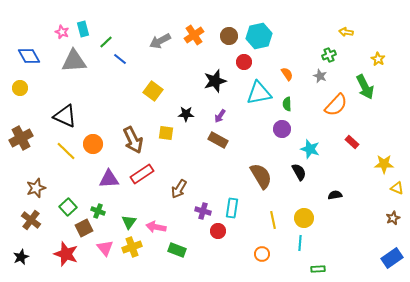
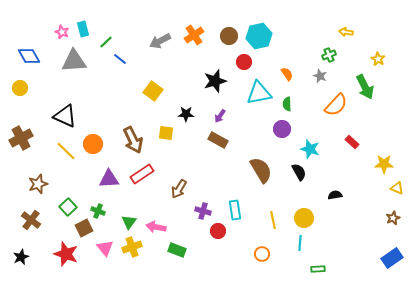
brown semicircle at (261, 176): moved 6 px up
brown star at (36, 188): moved 2 px right, 4 px up
cyan rectangle at (232, 208): moved 3 px right, 2 px down; rotated 18 degrees counterclockwise
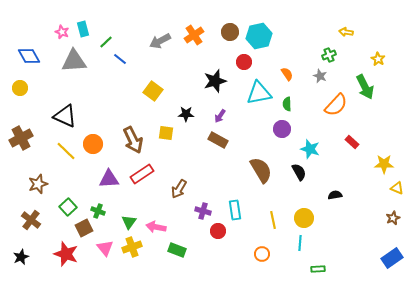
brown circle at (229, 36): moved 1 px right, 4 px up
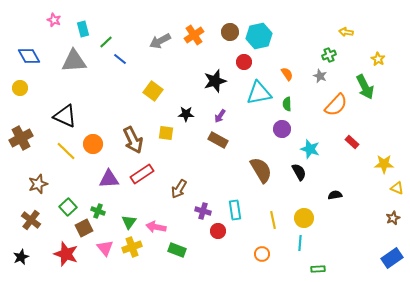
pink star at (62, 32): moved 8 px left, 12 px up
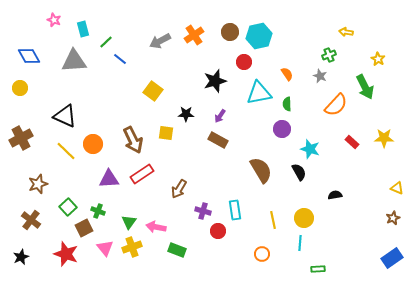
yellow star at (384, 164): moved 26 px up
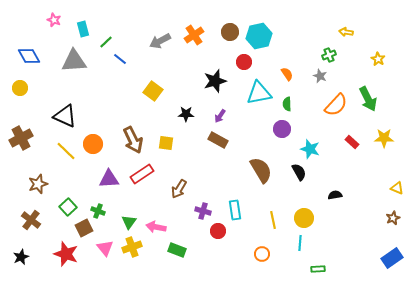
green arrow at (365, 87): moved 3 px right, 12 px down
yellow square at (166, 133): moved 10 px down
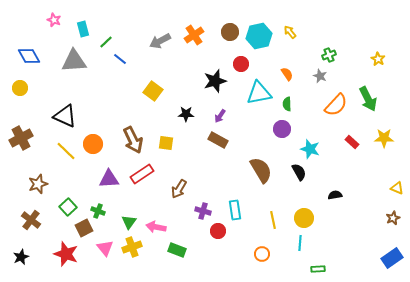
yellow arrow at (346, 32): moved 56 px left; rotated 40 degrees clockwise
red circle at (244, 62): moved 3 px left, 2 px down
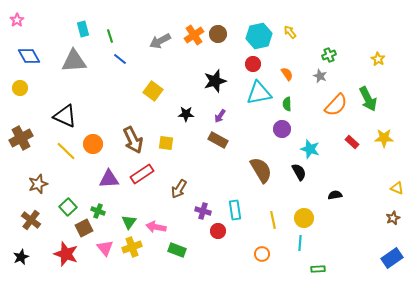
pink star at (54, 20): moved 37 px left; rotated 16 degrees clockwise
brown circle at (230, 32): moved 12 px left, 2 px down
green line at (106, 42): moved 4 px right, 6 px up; rotated 64 degrees counterclockwise
red circle at (241, 64): moved 12 px right
